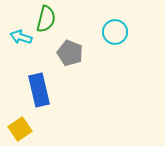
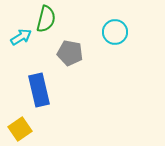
cyan arrow: rotated 130 degrees clockwise
gray pentagon: rotated 10 degrees counterclockwise
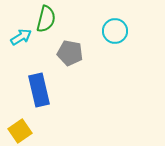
cyan circle: moved 1 px up
yellow square: moved 2 px down
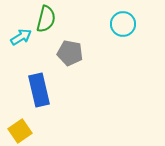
cyan circle: moved 8 px right, 7 px up
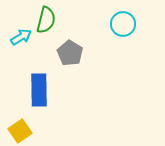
green semicircle: moved 1 px down
gray pentagon: rotated 20 degrees clockwise
blue rectangle: rotated 12 degrees clockwise
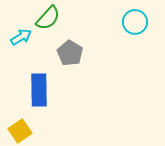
green semicircle: moved 2 px right, 2 px up; rotated 28 degrees clockwise
cyan circle: moved 12 px right, 2 px up
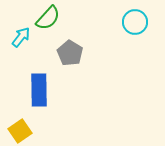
cyan arrow: rotated 20 degrees counterclockwise
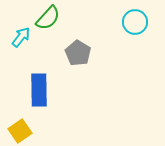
gray pentagon: moved 8 px right
